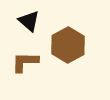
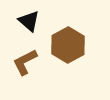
brown L-shape: rotated 28 degrees counterclockwise
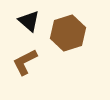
brown hexagon: moved 12 px up; rotated 12 degrees clockwise
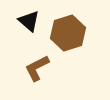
brown L-shape: moved 12 px right, 6 px down
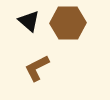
brown hexagon: moved 10 px up; rotated 16 degrees clockwise
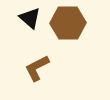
black triangle: moved 1 px right, 3 px up
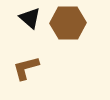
brown L-shape: moved 11 px left; rotated 12 degrees clockwise
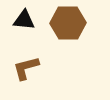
black triangle: moved 6 px left, 2 px down; rotated 35 degrees counterclockwise
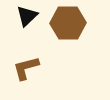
black triangle: moved 3 px right, 4 px up; rotated 50 degrees counterclockwise
